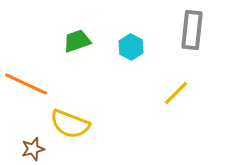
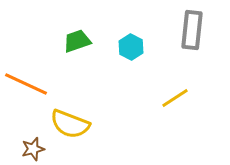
yellow line: moved 1 px left, 5 px down; rotated 12 degrees clockwise
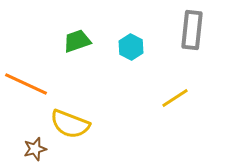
brown star: moved 2 px right
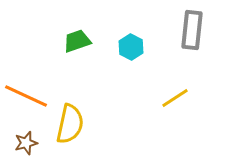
orange line: moved 12 px down
yellow semicircle: rotated 99 degrees counterclockwise
brown star: moved 9 px left, 6 px up
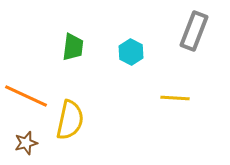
gray rectangle: moved 2 px right, 1 px down; rotated 15 degrees clockwise
green trapezoid: moved 4 px left, 6 px down; rotated 116 degrees clockwise
cyan hexagon: moved 5 px down
yellow line: rotated 36 degrees clockwise
yellow semicircle: moved 4 px up
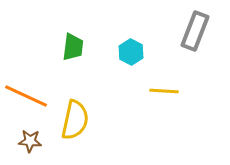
gray rectangle: moved 1 px right
yellow line: moved 11 px left, 7 px up
yellow semicircle: moved 5 px right
brown star: moved 4 px right, 2 px up; rotated 20 degrees clockwise
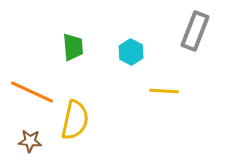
green trapezoid: rotated 12 degrees counterclockwise
orange line: moved 6 px right, 4 px up
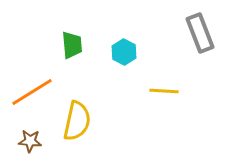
gray rectangle: moved 5 px right, 2 px down; rotated 42 degrees counterclockwise
green trapezoid: moved 1 px left, 2 px up
cyan hexagon: moved 7 px left
orange line: rotated 57 degrees counterclockwise
yellow semicircle: moved 2 px right, 1 px down
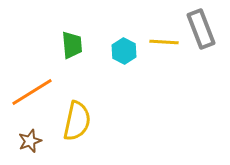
gray rectangle: moved 1 px right, 4 px up
cyan hexagon: moved 1 px up
yellow line: moved 49 px up
brown star: rotated 25 degrees counterclockwise
